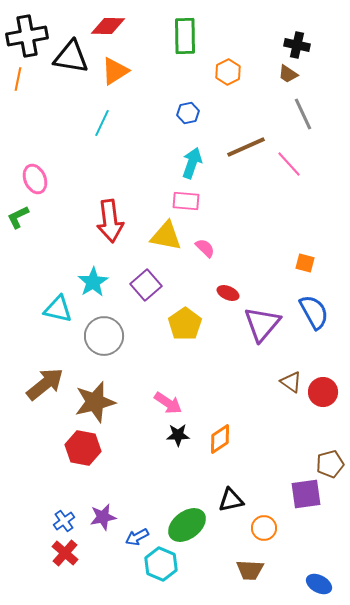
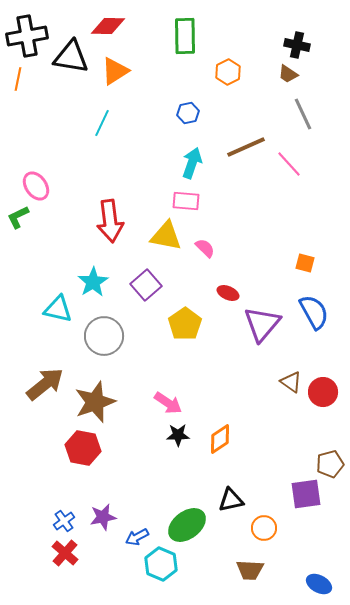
pink ellipse at (35, 179): moved 1 px right, 7 px down; rotated 12 degrees counterclockwise
brown star at (95, 402): rotated 6 degrees counterclockwise
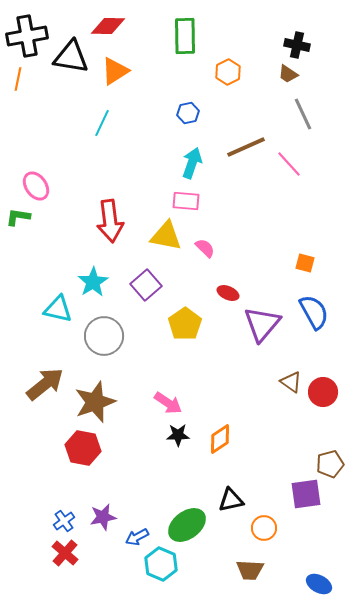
green L-shape at (18, 217): rotated 35 degrees clockwise
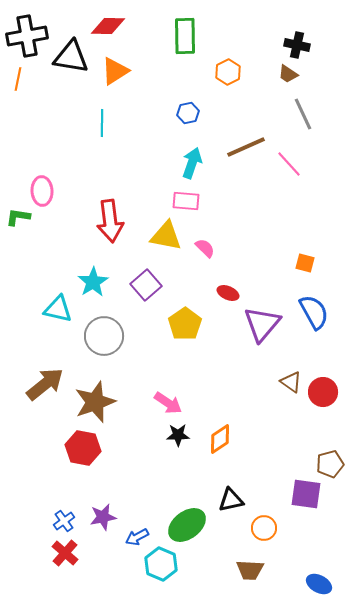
cyan line at (102, 123): rotated 24 degrees counterclockwise
pink ellipse at (36, 186): moved 6 px right, 5 px down; rotated 32 degrees clockwise
purple square at (306, 494): rotated 16 degrees clockwise
